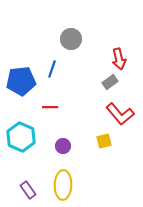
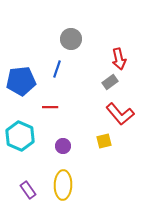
blue line: moved 5 px right
cyan hexagon: moved 1 px left, 1 px up
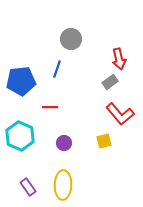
purple circle: moved 1 px right, 3 px up
purple rectangle: moved 3 px up
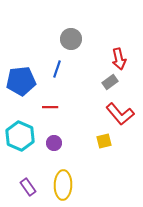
purple circle: moved 10 px left
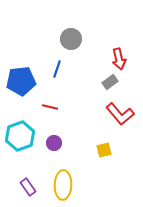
red line: rotated 14 degrees clockwise
cyan hexagon: rotated 16 degrees clockwise
yellow square: moved 9 px down
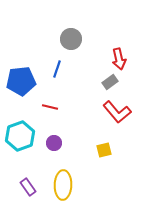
red L-shape: moved 3 px left, 2 px up
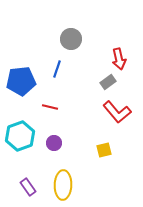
gray rectangle: moved 2 px left
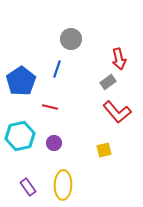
blue pentagon: rotated 28 degrees counterclockwise
cyan hexagon: rotated 8 degrees clockwise
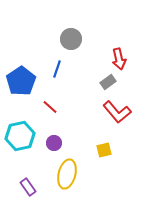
red line: rotated 28 degrees clockwise
yellow ellipse: moved 4 px right, 11 px up; rotated 12 degrees clockwise
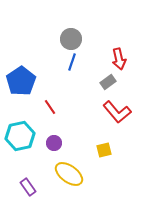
blue line: moved 15 px right, 7 px up
red line: rotated 14 degrees clockwise
yellow ellipse: moved 2 px right; rotated 68 degrees counterclockwise
